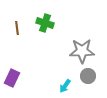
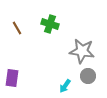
green cross: moved 5 px right, 1 px down
brown line: rotated 24 degrees counterclockwise
gray star: rotated 10 degrees clockwise
purple rectangle: rotated 18 degrees counterclockwise
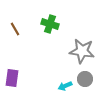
brown line: moved 2 px left, 1 px down
gray circle: moved 3 px left, 3 px down
cyan arrow: rotated 32 degrees clockwise
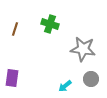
brown line: rotated 48 degrees clockwise
gray star: moved 1 px right, 2 px up
gray circle: moved 6 px right
cyan arrow: rotated 16 degrees counterclockwise
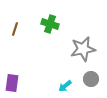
gray star: rotated 20 degrees counterclockwise
purple rectangle: moved 5 px down
